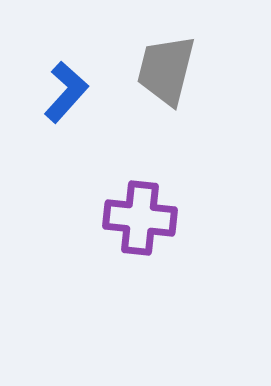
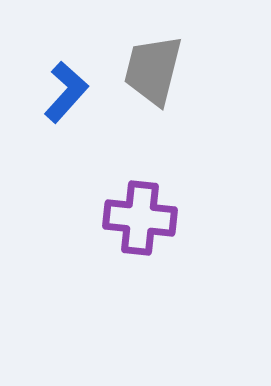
gray trapezoid: moved 13 px left
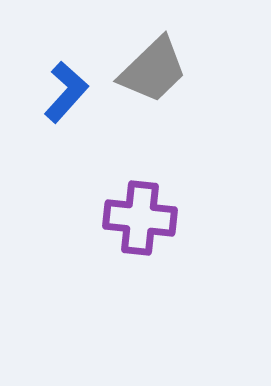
gray trapezoid: rotated 148 degrees counterclockwise
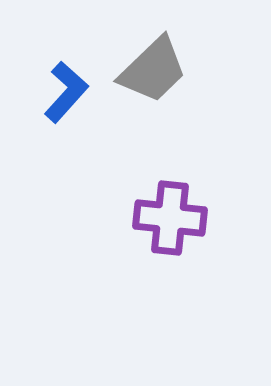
purple cross: moved 30 px right
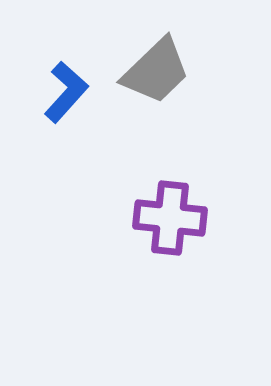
gray trapezoid: moved 3 px right, 1 px down
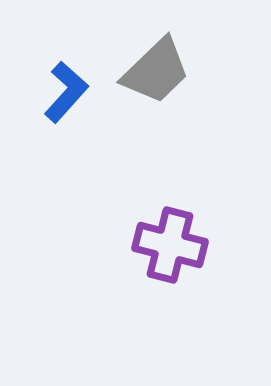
purple cross: moved 27 px down; rotated 8 degrees clockwise
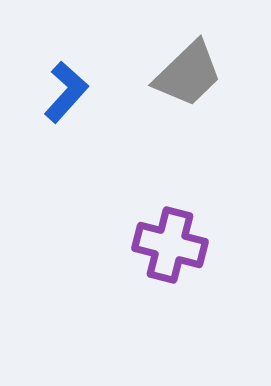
gray trapezoid: moved 32 px right, 3 px down
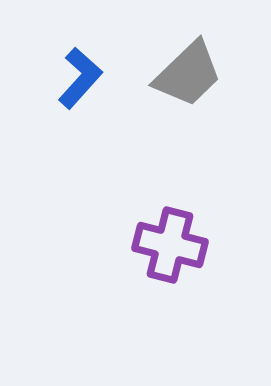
blue L-shape: moved 14 px right, 14 px up
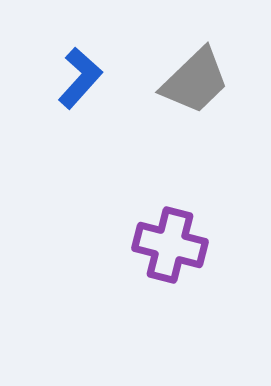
gray trapezoid: moved 7 px right, 7 px down
